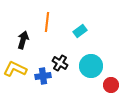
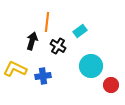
black arrow: moved 9 px right, 1 px down
black cross: moved 2 px left, 17 px up
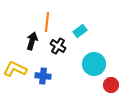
cyan circle: moved 3 px right, 2 px up
blue cross: rotated 14 degrees clockwise
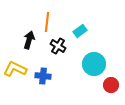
black arrow: moved 3 px left, 1 px up
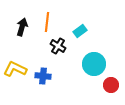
black arrow: moved 7 px left, 13 px up
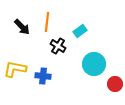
black arrow: rotated 120 degrees clockwise
yellow L-shape: rotated 15 degrees counterclockwise
red circle: moved 4 px right, 1 px up
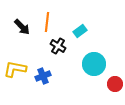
blue cross: rotated 28 degrees counterclockwise
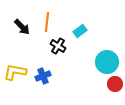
cyan circle: moved 13 px right, 2 px up
yellow L-shape: moved 3 px down
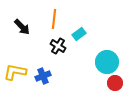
orange line: moved 7 px right, 3 px up
cyan rectangle: moved 1 px left, 3 px down
red circle: moved 1 px up
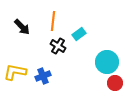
orange line: moved 1 px left, 2 px down
